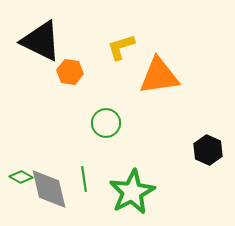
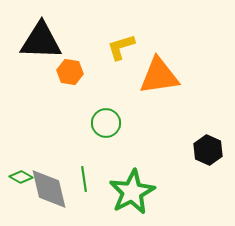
black triangle: rotated 24 degrees counterclockwise
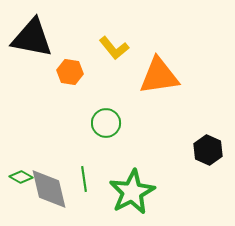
black triangle: moved 9 px left, 3 px up; rotated 9 degrees clockwise
yellow L-shape: moved 7 px left, 1 px down; rotated 112 degrees counterclockwise
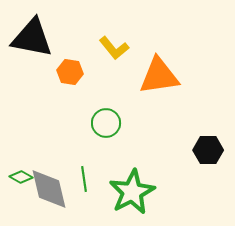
black hexagon: rotated 24 degrees counterclockwise
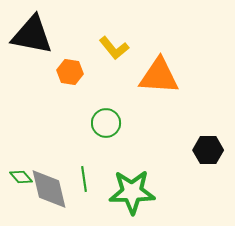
black triangle: moved 3 px up
orange triangle: rotated 12 degrees clockwise
green diamond: rotated 20 degrees clockwise
green star: rotated 27 degrees clockwise
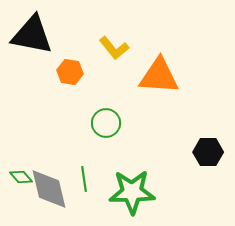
black hexagon: moved 2 px down
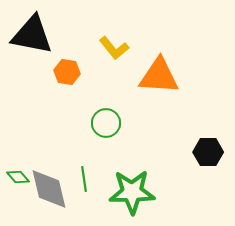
orange hexagon: moved 3 px left
green diamond: moved 3 px left
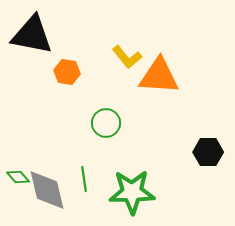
yellow L-shape: moved 13 px right, 9 px down
gray diamond: moved 2 px left, 1 px down
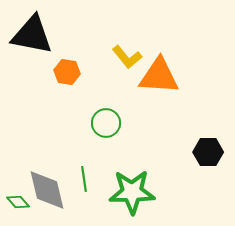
green diamond: moved 25 px down
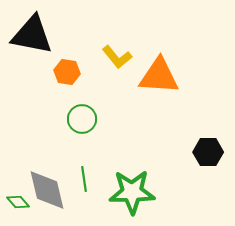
yellow L-shape: moved 10 px left
green circle: moved 24 px left, 4 px up
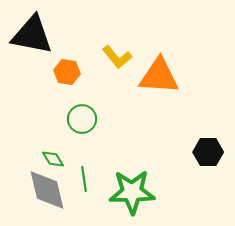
green diamond: moved 35 px right, 43 px up; rotated 10 degrees clockwise
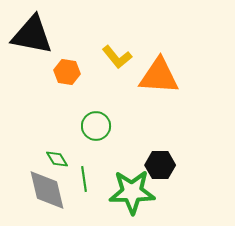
green circle: moved 14 px right, 7 px down
black hexagon: moved 48 px left, 13 px down
green diamond: moved 4 px right
